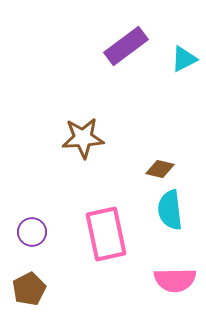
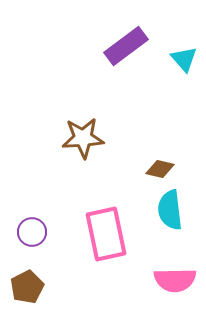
cyan triangle: rotated 44 degrees counterclockwise
brown pentagon: moved 2 px left, 2 px up
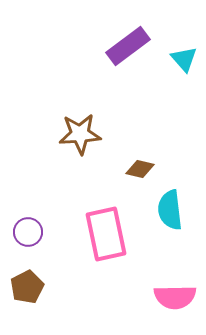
purple rectangle: moved 2 px right
brown star: moved 3 px left, 4 px up
brown diamond: moved 20 px left
purple circle: moved 4 px left
pink semicircle: moved 17 px down
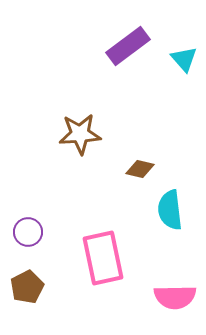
pink rectangle: moved 3 px left, 24 px down
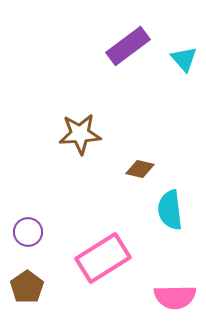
pink rectangle: rotated 70 degrees clockwise
brown pentagon: rotated 8 degrees counterclockwise
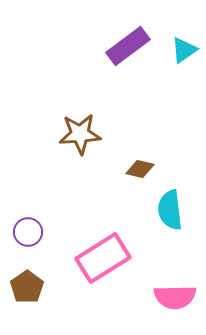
cyan triangle: moved 9 px up; rotated 36 degrees clockwise
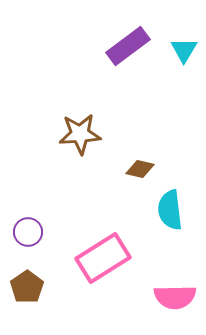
cyan triangle: rotated 24 degrees counterclockwise
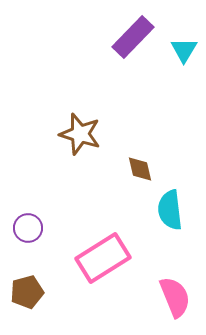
purple rectangle: moved 5 px right, 9 px up; rotated 9 degrees counterclockwise
brown star: rotated 21 degrees clockwise
brown diamond: rotated 64 degrees clockwise
purple circle: moved 4 px up
brown pentagon: moved 5 px down; rotated 20 degrees clockwise
pink semicircle: rotated 111 degrees counterclockwise
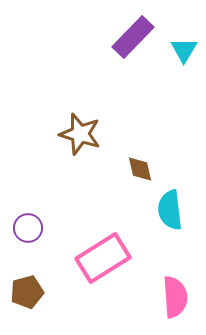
pink semicircle: rotated 18 degrees clockwise
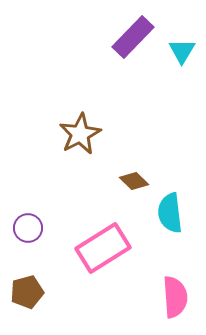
cyan triangle: moved 2 px left, 1 px down
brown star: rotated 27 degrees clockwise
brown diamond: moved 6 px left, 12 px down; rotated 32 degrees counterclockwise
cyan semicircle: moved 3 px down
pink rectangle: moved 10 px up
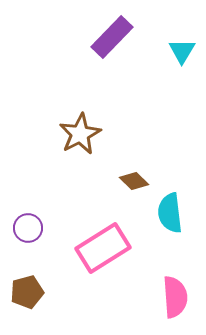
purple rectangle: moved 21 px left
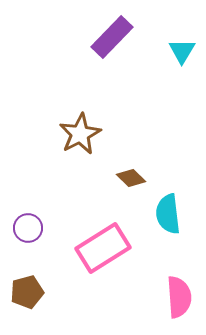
brown diamond: moved 3 px left, 3 px up
cyan semicircle: moved 2 px left, 1 px down
pink semicircle: moved 4 px right
